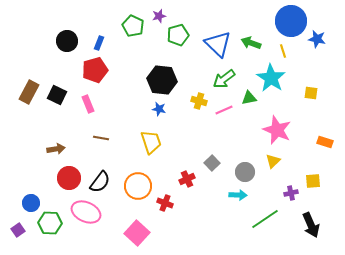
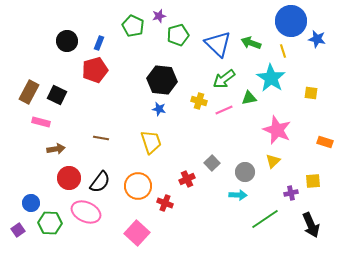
pink rectangle at (88, 104): moved 47 px left, 18 px down; rotated 54 degrees counterclockwise
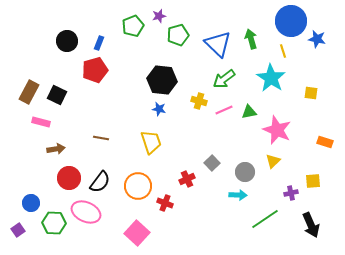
green pentagon at (133, 26): rotated 25 degrees clockwise
green arrow at (251, 43): moved 4 px up; rotated 54 degrees clockwise
green triangle at (249, 98): moved 14 px down
green hexagon at (50, 223): moved 4 px right
